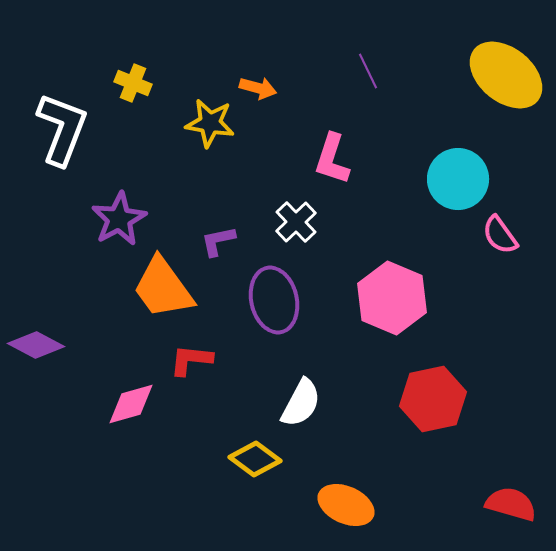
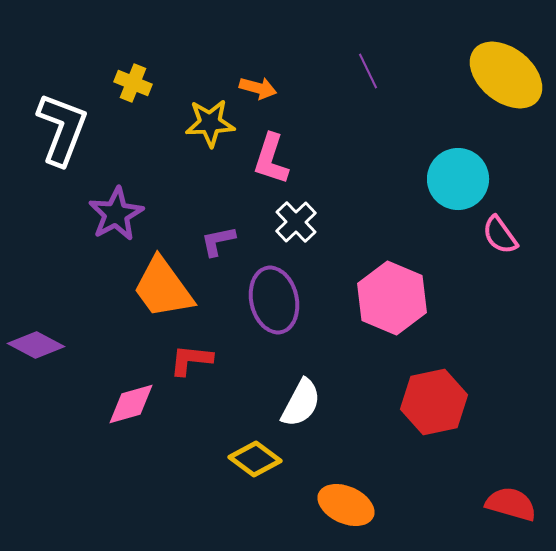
yellow star: rotated 12 degrees counterclockwise
pink L-shape: moved 61 px left
purple star: moved 3 px left, 5 px up
red hexagon: moved 1 px right, 3 px down
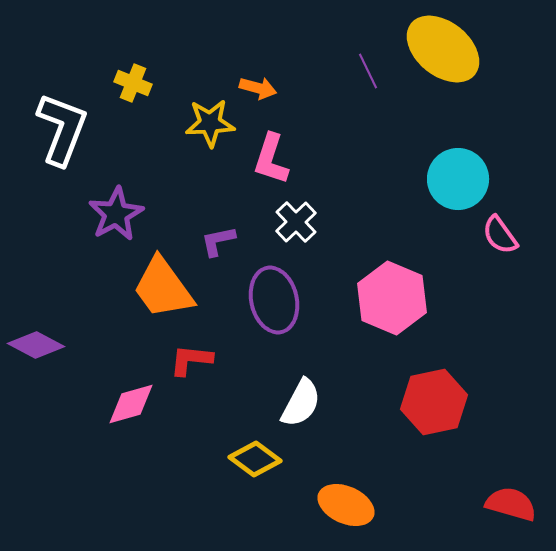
yellow ellipse: moved 63 px left, 26 px up
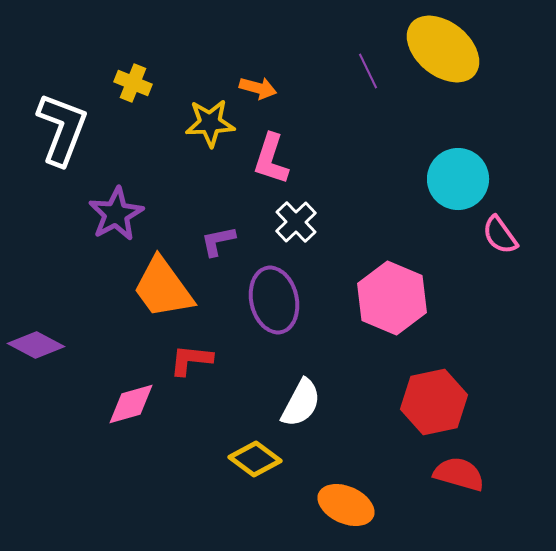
red semicircle: moved 52 px left, 30 px up
